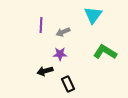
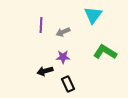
purple star: moved 3 px right, 3 px down
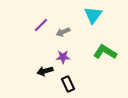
purple line: rotated 42 degrees clockwise
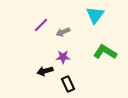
cyan triangle: moved 2 px right
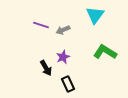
purple line: rotated 63 degrees clockwise
gray arrow: moved 2 px up
purple star: rotated 24 degrees counterclockwise
black arrow: moved 1 px right, 3 px up; rotated 105 degrees counterclockwise
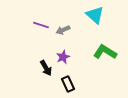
cyan triangle: rotated 24 degrees counterclockwise
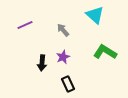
purple line: moved 16 px left; rotated 42 degrees counterclockwise
gray arrow: rotated 72 degrees clockwise
black arrow: moved 4 px left, 5 px up; rotated 35 degrees clockwise
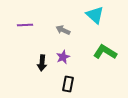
purple line: rotated 21 degrees clockwise
gray arrow: rotated 24 degrees counterclockwise
black rectangle: rotated 35 degrees clockwise
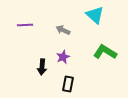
black arrow: moved 4 px down
